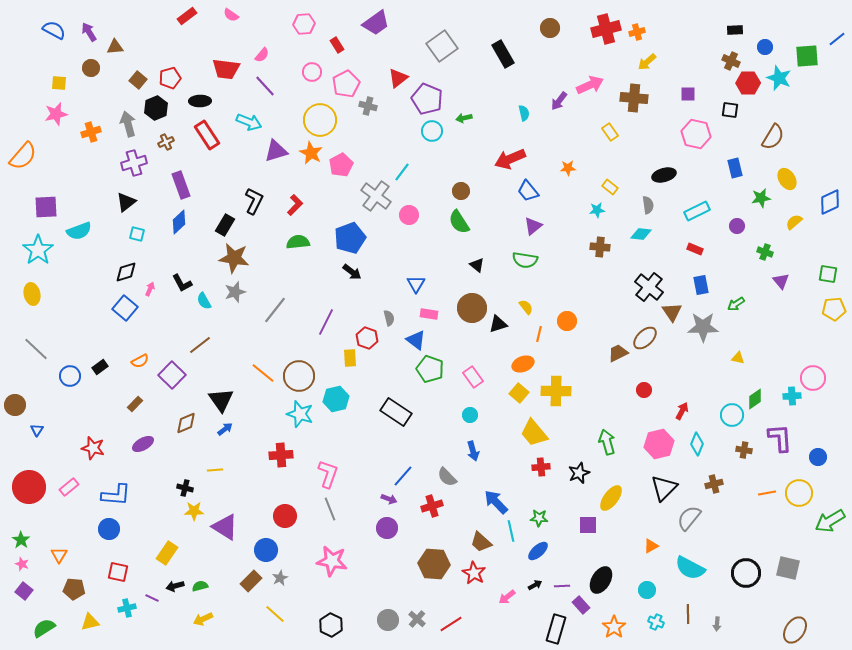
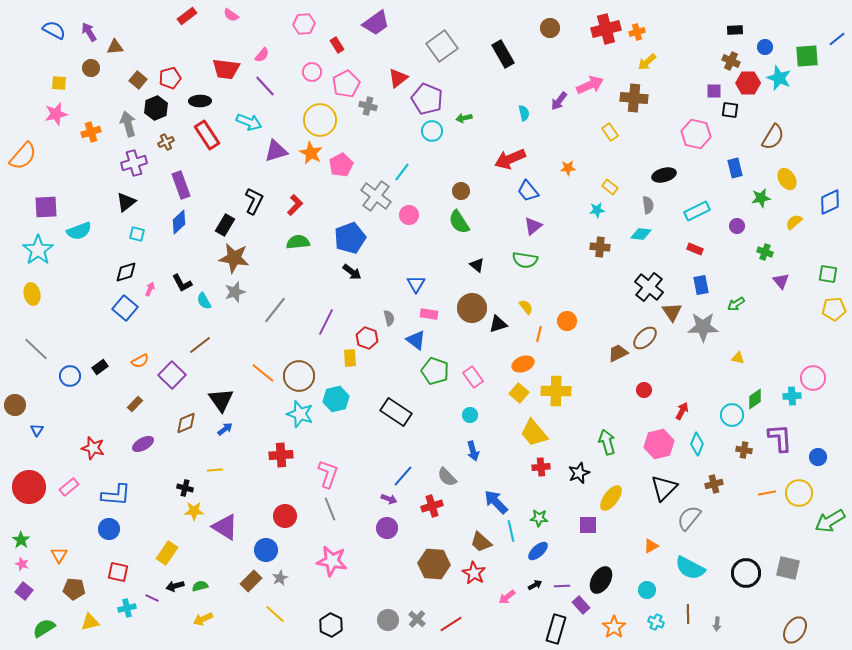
purple square at (688, 94): moved 26 px right, 3 px up
green pentagon at (430, 369): moved 5 px right, 2 px down
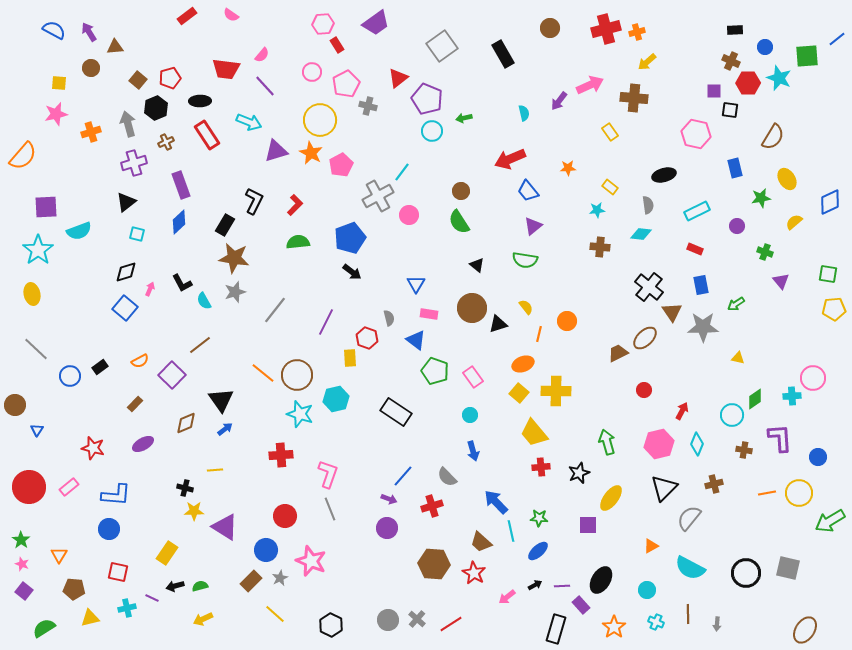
pink hexagon at (304, 24): moved 19 px right
gray cross at (376, 196): moved 2 px right; rotated 24 degrees clockwise
brown circle at (299, 376): moved 2 px left, 1 px up
pink star at (332, 561): moved 21 px left; rotated 12 degrees clockwise
yellow triangle at (90, 622): moved 4 px up
brown ellipse at (795, 630): moved 10 px right
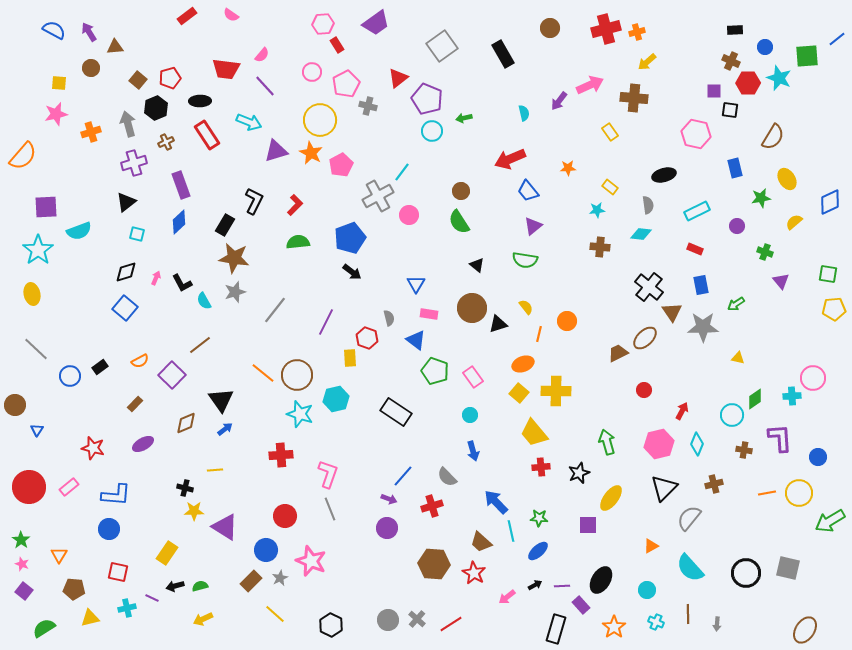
pink arrow at (150, 289): moved 6 px right, 11 px up
cyan semicircle at (690, 568): rotated 20 degrees clockwise
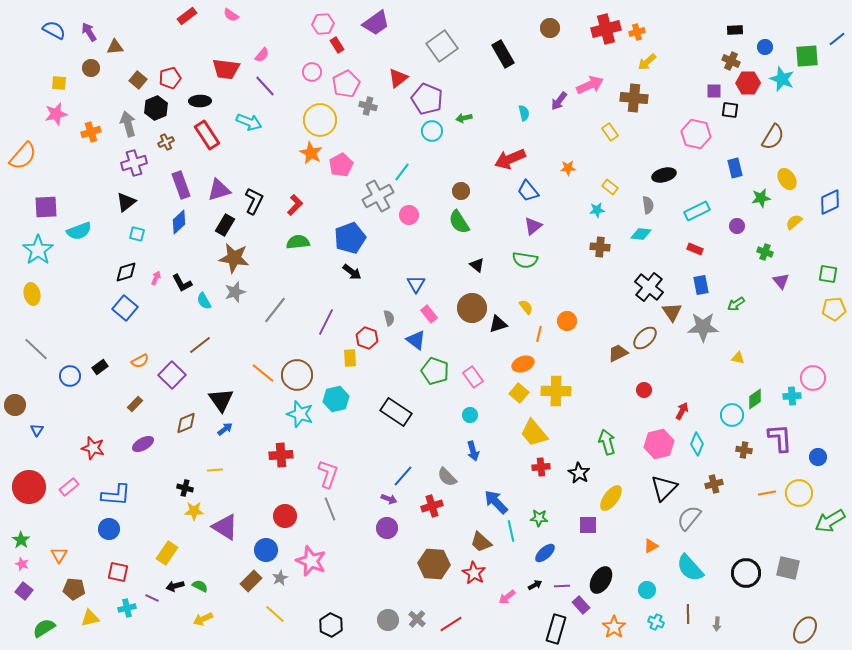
cyan star at (779, 78): moved 3 px right, 1 px down
purple triangle at (276, 151): moved 57 px left, 39 px down
pink rectangle at (429, 314): rotated 42 degrees clockwise
black star at (579, 473): rotated 20 degrees counterclockwise
blue ellipse at (538, 551): moved 7 px right, 2 px down
green semicircle at (200, 586): rotated 42 degrees clockwise
